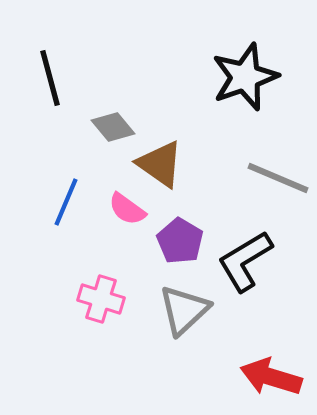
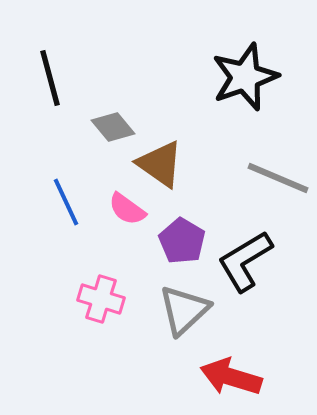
blue line: rotated 48 degrees counterclockwise
purple pentagon: moved 2 px right
red arrow: moved 40 px left
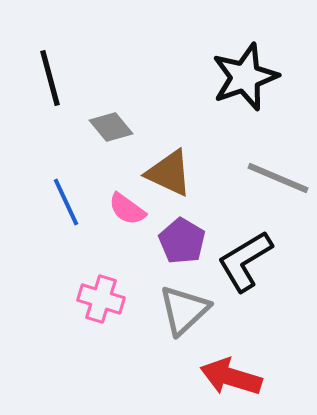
gray diamond: moved 2 px left
brown triangle: moved 9 px right, 9 px down; rotated 10 degrees counterclockwise
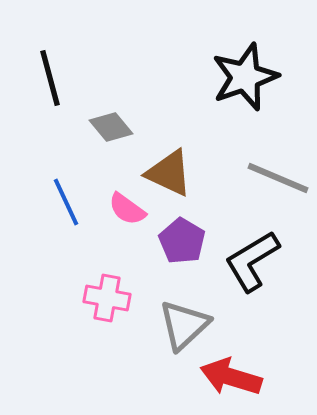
black L-shape: moved 7 px right
pink cross: moved 6 px right, 1 px up; rotated 6 degrees counterclockwise
gray triangle: moved 15 px down
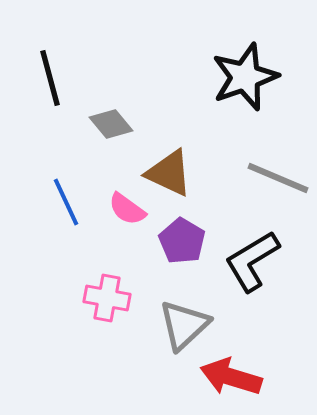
gray diamond: moved 3 px up
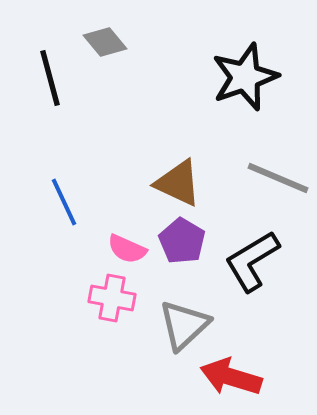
gray diamond: moved 6 px left, 82 px up
brown triangle: moved 9 px right, 10 px down
blue line: moved 2 px left
pink semicircle: moved 40 px down; rotated 12 degrees counterclockwise
pink cross: moved 5 px right
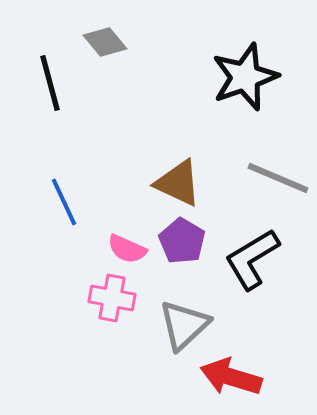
black line: moved 5 px down
black L-shape: moved 2 px up
